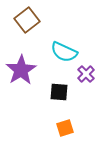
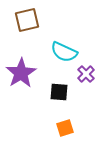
brown square: rotated 25 degrees clockwise
purple star: moved 3 px down
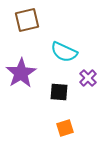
purple cross: moved 2 px right, 4 px down
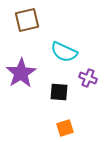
purple cross: rotated 24 degrees counterclockwise
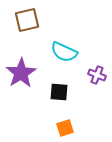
purple cross: moved 9 px right, 3 px up
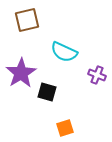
black square: moved 12 px left; rotated 12 degrees clockwise
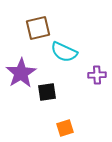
brown square: moved 11 px right, 8 px down
purple cross: rotated 24 degrees counterclockwise
black square: rotated 24 degrees counterclockwise
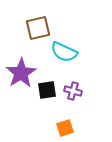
purple cross: moved 24 px left, 16 px down; rotated 18 degrees clockwise
black square: moved 2 px up
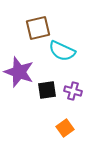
cyan semicircle: moved 2 px left, 1 px up
purple star: moved 2 px left, 1 px up; rotated 20 degrees counterclockwise
orange square: rotated 18 degrees counterclockwise
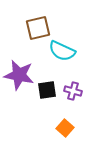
purple star: moved 3 px down; rotated 8 degrees counterclockwise
orange square: rotated 12 degrees counterclockwise
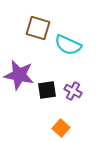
brown square: rotated 30 degrees clockwise
cyan semicircle: moved 6 px right, 6 px up
purple cross: rotated 12 degrees clockwise
orange square: moved 4 px left
